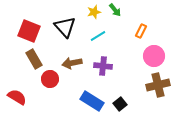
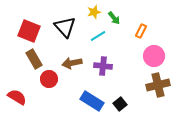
green arrow: moved 1 px left, 8 px down
red circle: moved 1 px left
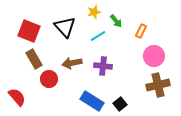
green arrow: moved 2 px right, 3 px down
red semicircle: rotated 18 degrees clockwise
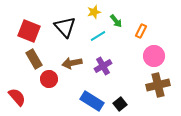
purple cross: rotated 36 degrees counterclockwise
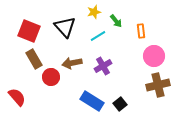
orange rectangle: rotated 32 degrees counterclockwise
red circle: moved 2 px right, 2 px up
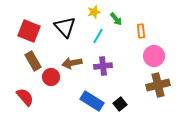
green arrow: moved 2 px up
cyan line: rotated 28 degrees counterclockwise
brown rectangle: moved 1 px left, 2 px down
purple cross: rotated 24 degrees clockwise
red semicircle: moved 8 px right
